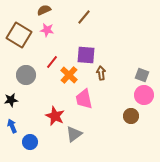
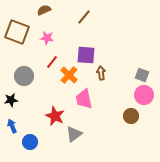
pink star: moved 8 px down
brown square: moved 2 px left, 3 px up; rotated 10 degrees counterclockwise
gray circle: moved 2 px left, 1 px down
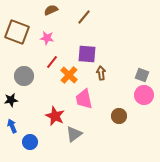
brown semicircle: moved 7 px right
purple square: moved 1 px right, 1 px up
brown circle: moved 12 px left
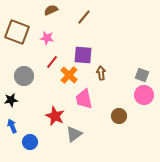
purple square: moved 4 px left, 1 px down
